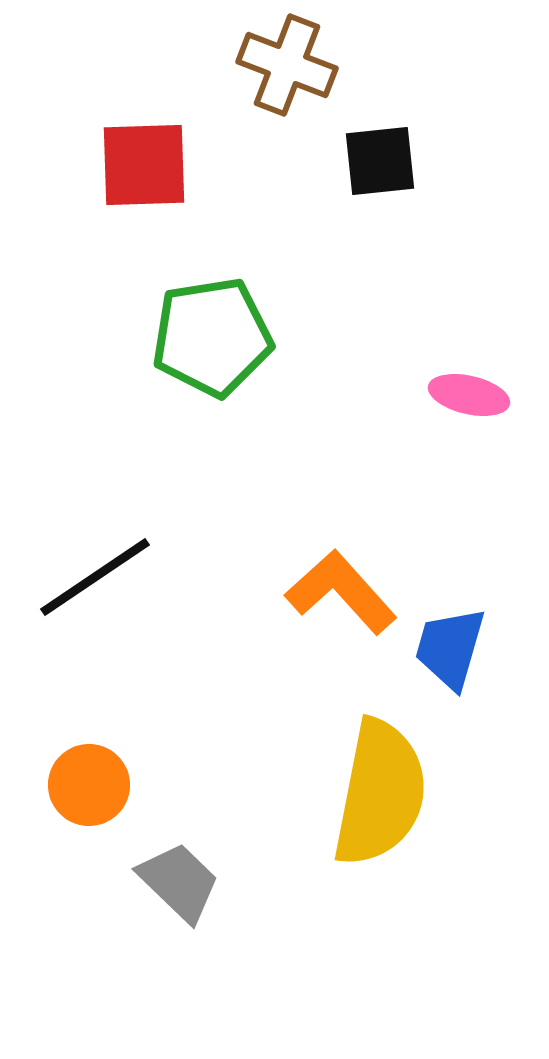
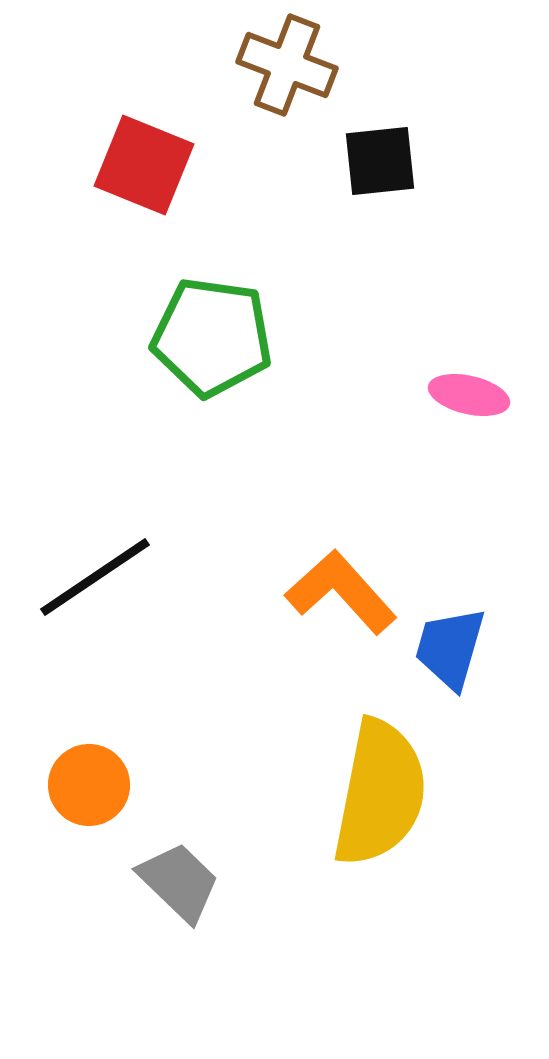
red square: rotated 24 degrees clockwise
green pentagon: rotated 17 degrees clockwise
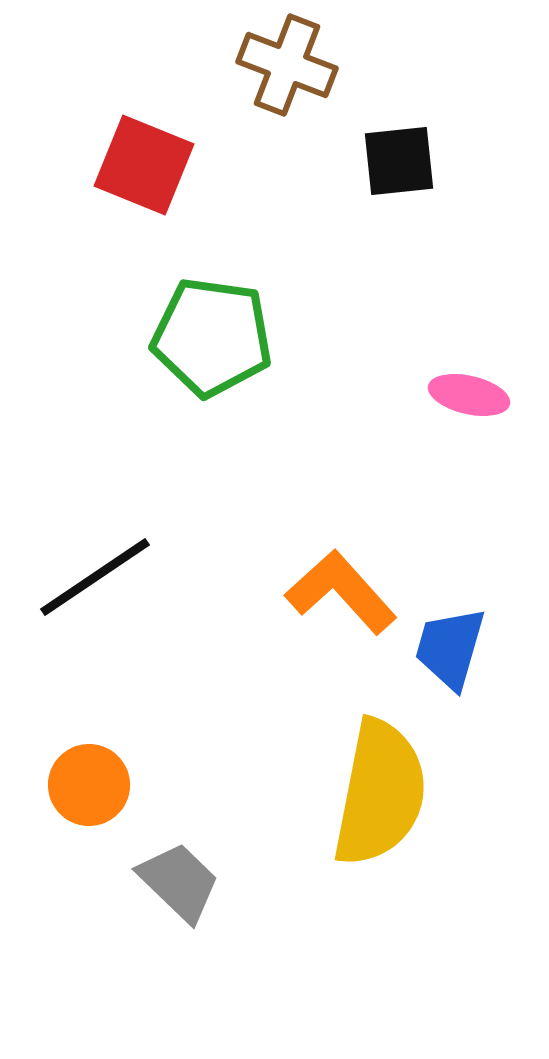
black square: moved 19 px right
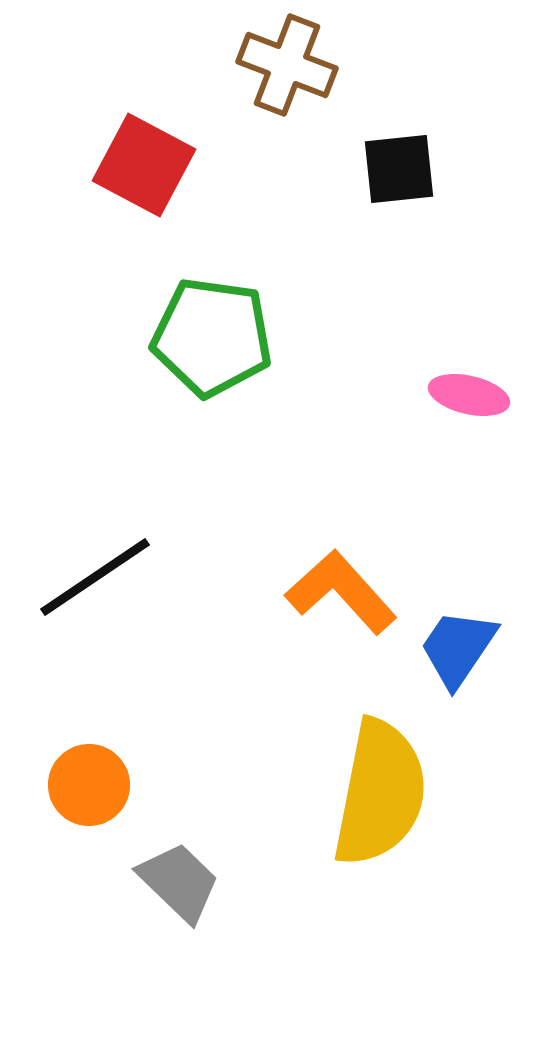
black square: moved 8 px down
red square: rotated 6 degrees clockwise
blue trapezoid: moved 8 px right; rotated 18 degrees clockwise
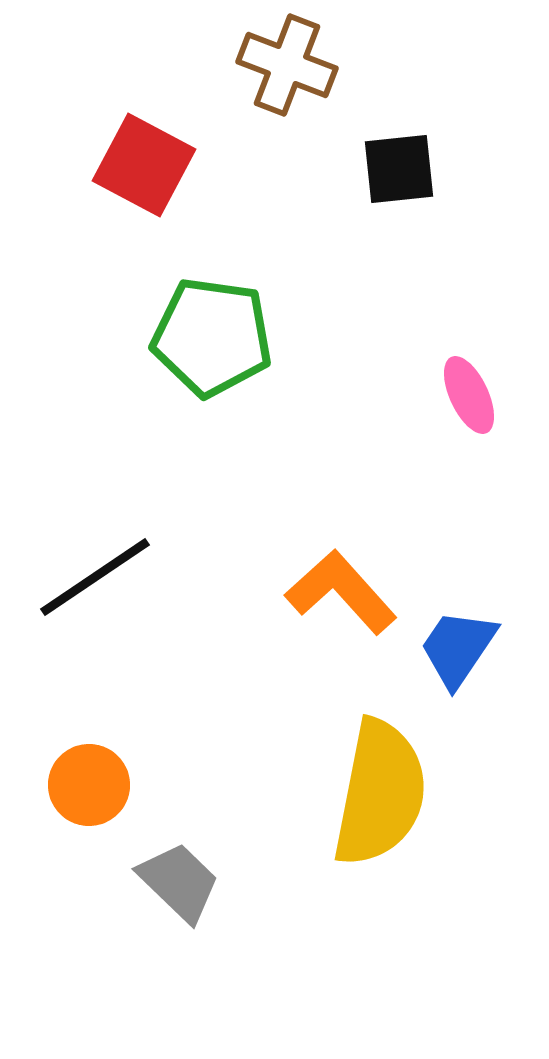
pink ellipse: rotated 52 degrees clockwise
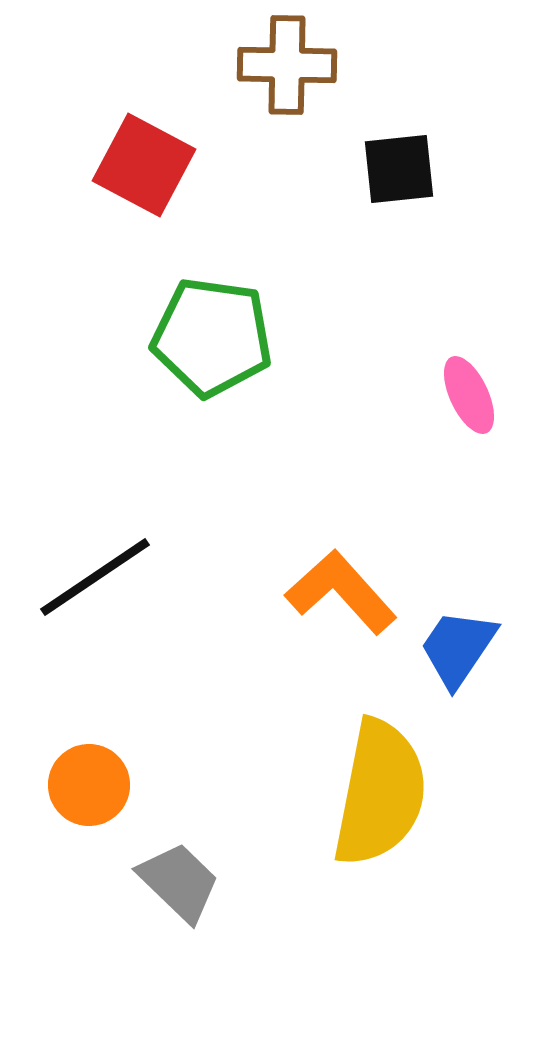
brown cross: rotated 20 degrees counterclockwise
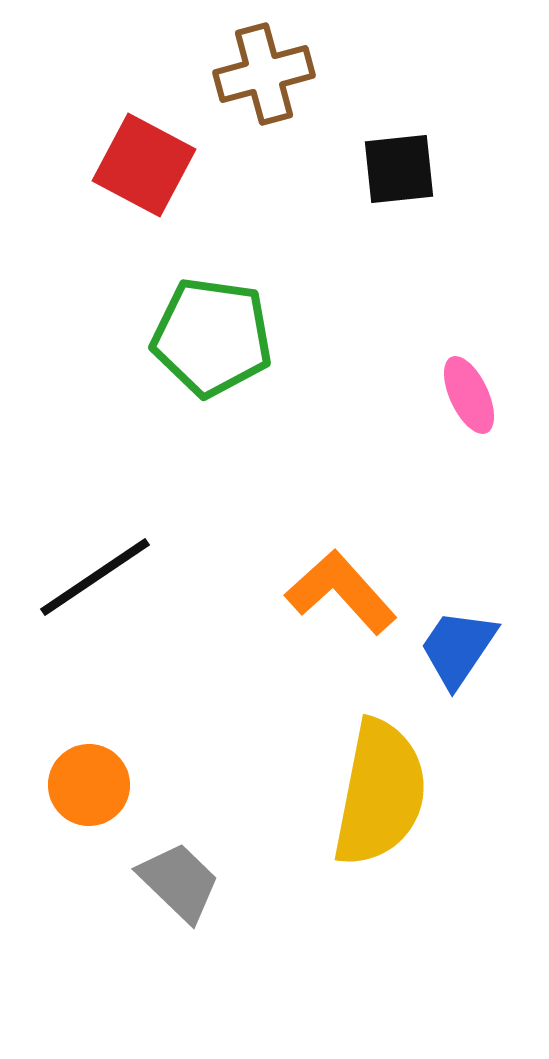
brown cross: moved 23 px left, 9 px down; rotated 16 degrees counterclockwise
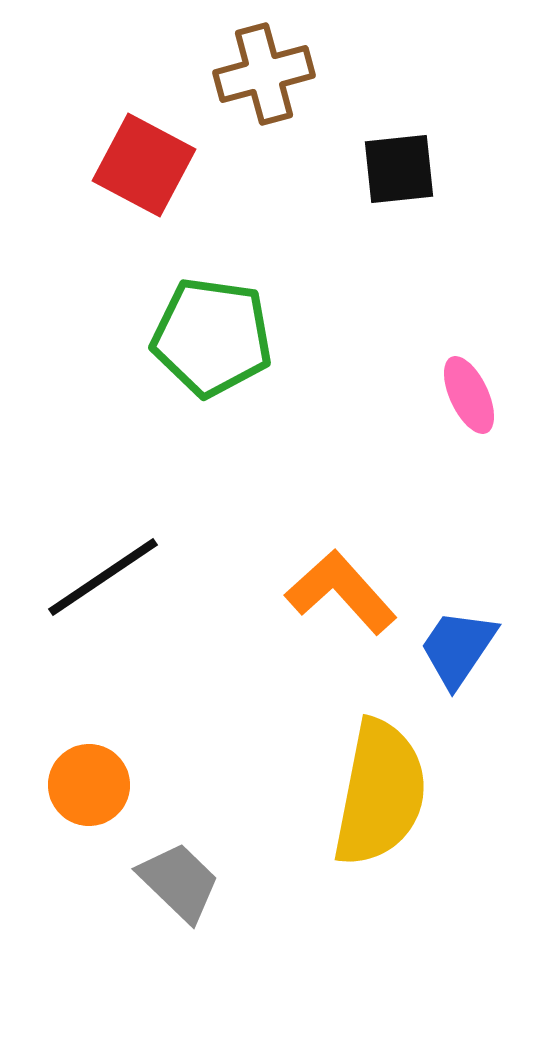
black line: moved 8 px right
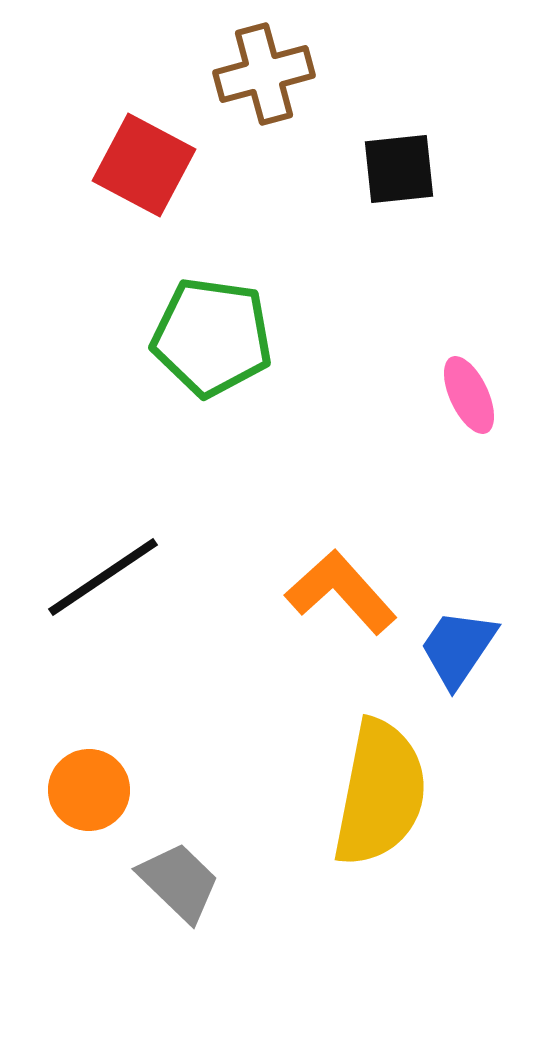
orange circle: moved 5 px down
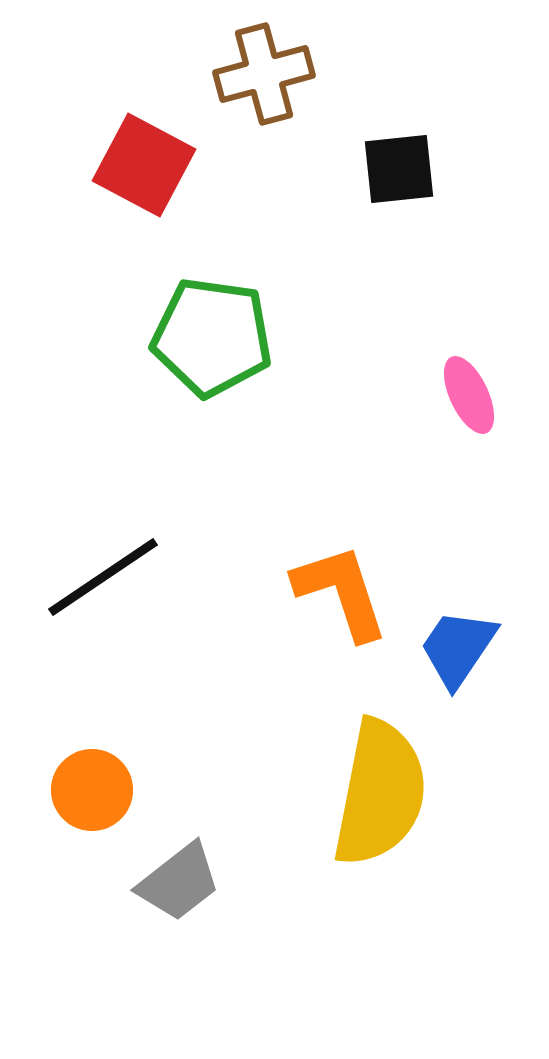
orange L-shape: rotated 24 degrees clockwise
orange circle: moved 3 px right
gray trapezoid: rotated 98 degrees clockwise
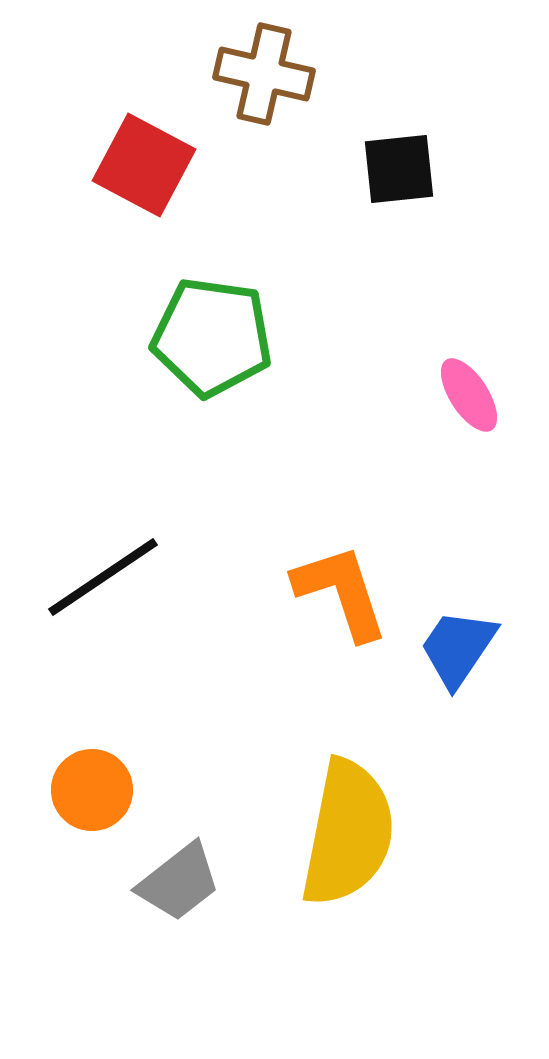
brown cross: rotated 28 degrees clockwise
pink ellipse: rotated 8 degrees counterclockwise
yellow semicircle: moved 32 px left, 40 px down
